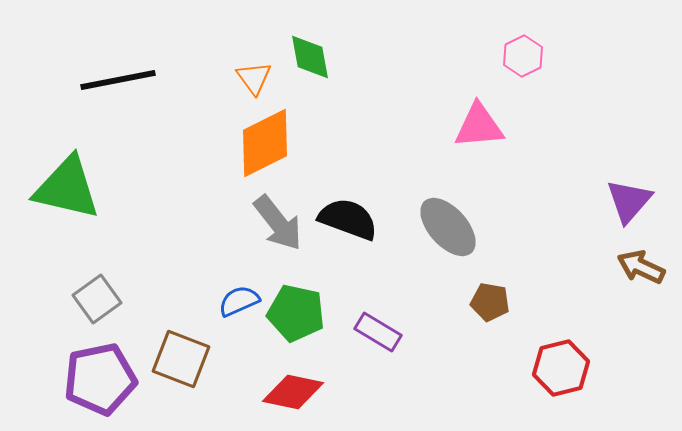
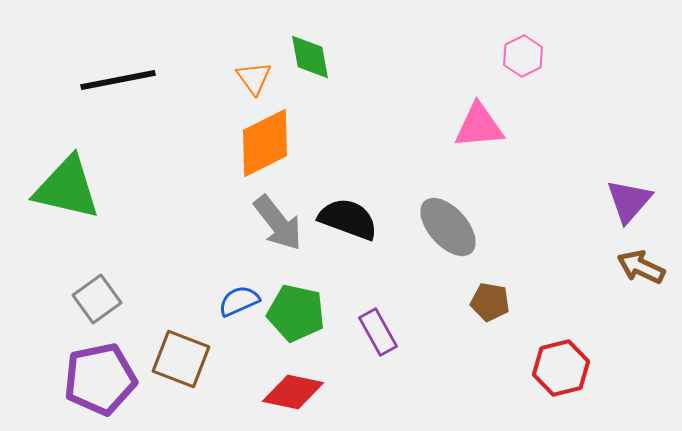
purple rectangle: rotated 30 degrees clockwise
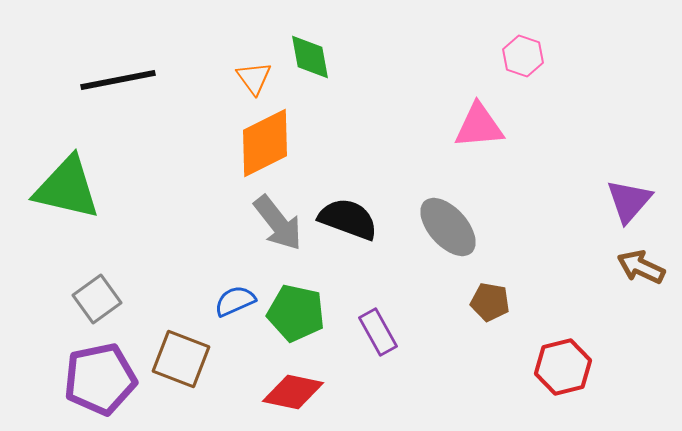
pink hexagon: rotated 15 degrees counterclockwise
blue semicircle: moved 4 px left
red hexagon: moved 2 px right, 1 px up
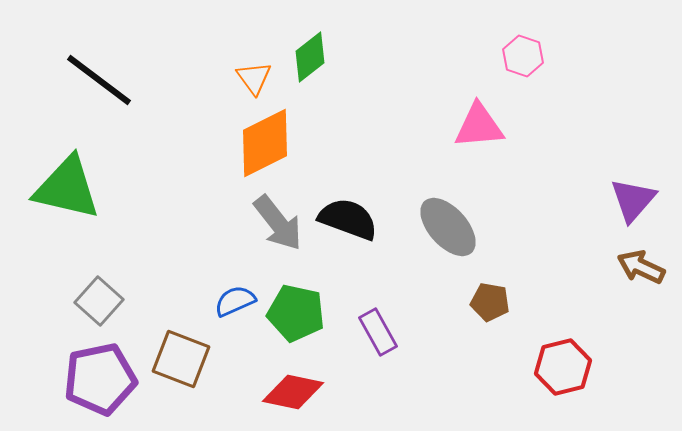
green diamond: rotated 63 degrees clockwise
black line: moved 19 px left; rotated 48 degrees clockwise
purple triangle: moved 4 px right, 1 px up
gray square: moved 2 px right, 2 px down; rotated 12 degrees counterclockwise
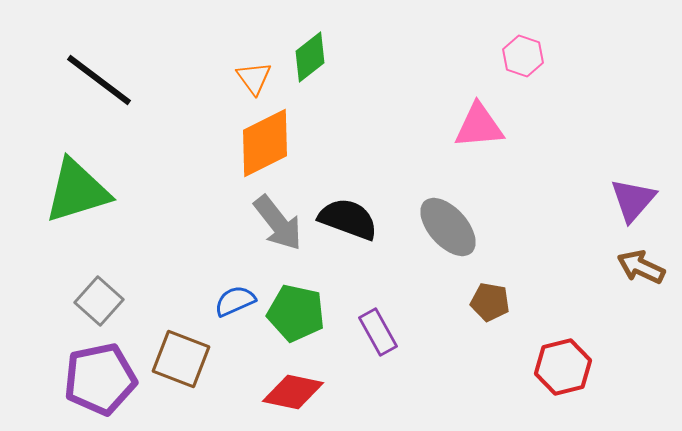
green triangle: moved 10 px right, 3 px down; rotated 30 degrees counterclockwise
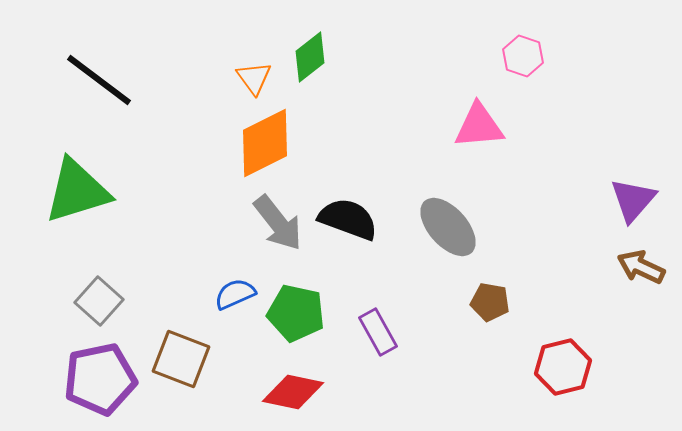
blue semicircle: moved 7 px up
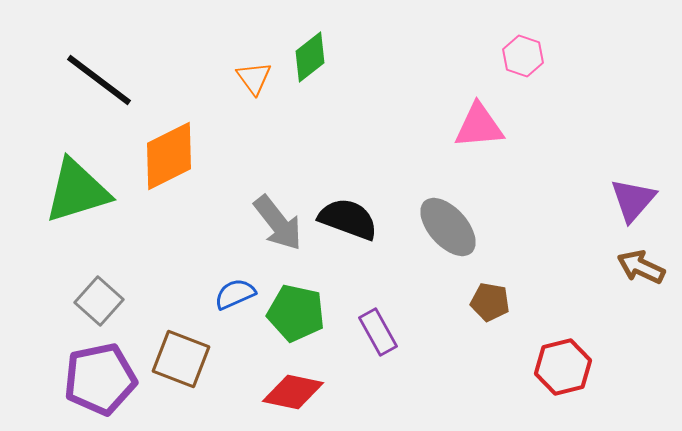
orange diamond: moved 96 px left, 13 px down
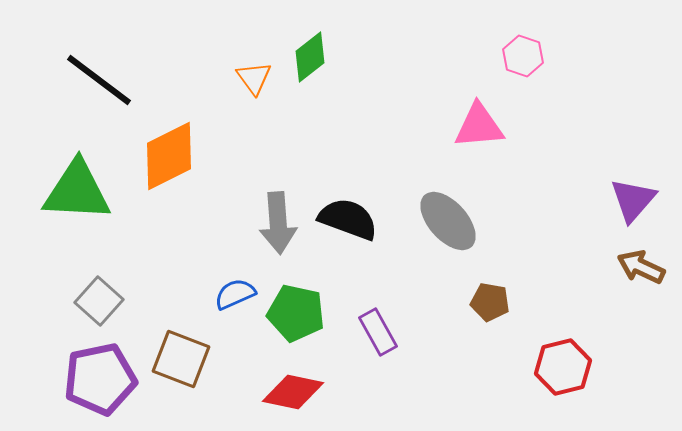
green triangle: rotated 20 degrees clockwise
gray arrow: rotated 34 degrees clockwise
gray ellipse: moved 6 px up
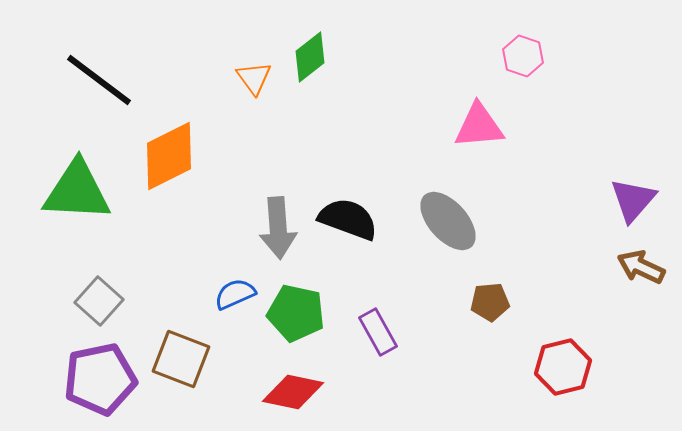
gray arrow: moved 5 px down
brown pentagon: rotated 15 degrees counterclockwise
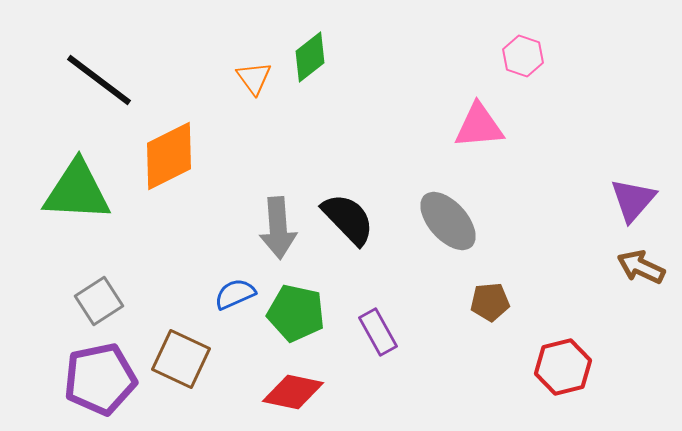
black semicircle: rotated 26 degrees clockwise
gray square: rotated 15 degrees clockwise
brown square: rotated 4 degrees clockwise
